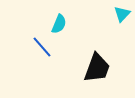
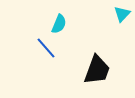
blue line: moved 4 px right, 1 px down
black trapezoid: moved 2 px down
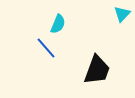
cyan semicircle: moved 1 px left
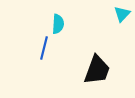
cyan semicircle: rotated 18 degrees counterclockwise
blue line: moved 2 px left; rotated 55 degrees clockwise
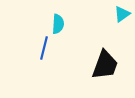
cyan triangle: rotated 12 degrees clockwise
black trapezoid: moved 8 px right, 5 px up
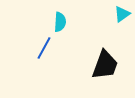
cyan semicircle: moved 2 px right, 2 px up
blue line: rotated 15 degrees clockwise
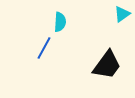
black trapezoid: moved 2 px right; rotated 16 degrees clockwise
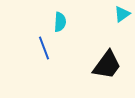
blue line: rotated 50 degrees counterclockwise
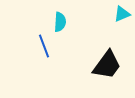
cyan triangle: rotated 12 degrees clockwise
blue line: moved 2 px up
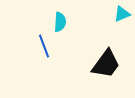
black trapezoid: moved 1 px left, 1 px up
